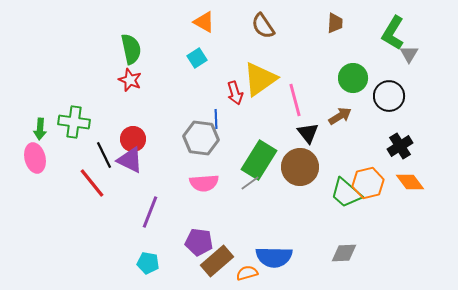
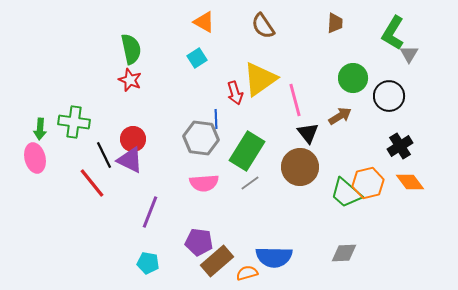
green rectangle: moved 12 px left, 9 px up
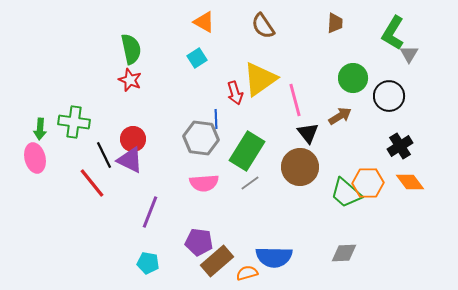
orange hexagon: rotated 12 degrees clockwise
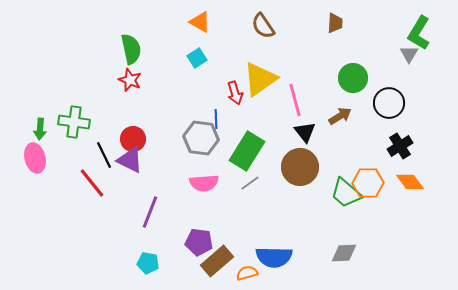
orange triangle: moved 4 px left
green L-shape: moved 26 px right
black circle: moved 7 px down
black triangle: moved 3 px left, 1 px up
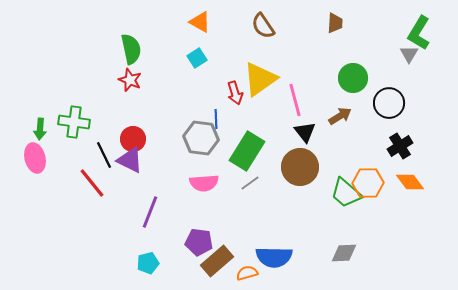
cyan pentagon: rotated 25 degrees counterclockwise
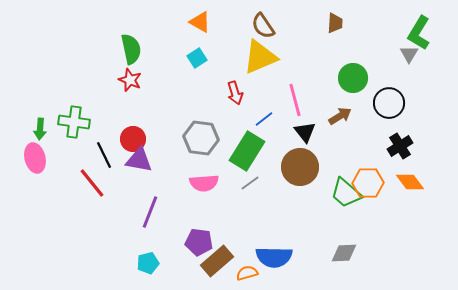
yellow triangle: moved 22 px up; rotated 12 degrees clockwise
blue line: moved 48 px right; rotated 54 degrees clockwise
purple triangle: moved 9 px right; rotated 16 degrees counterclockwise
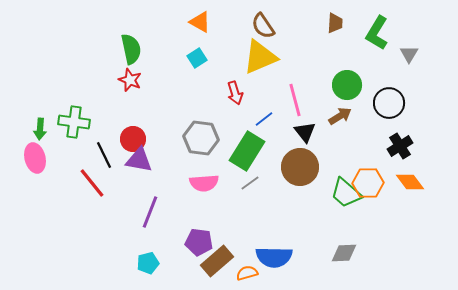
green L-shape: moved 42 px left
green circle: moved 6 px left, 7 px down
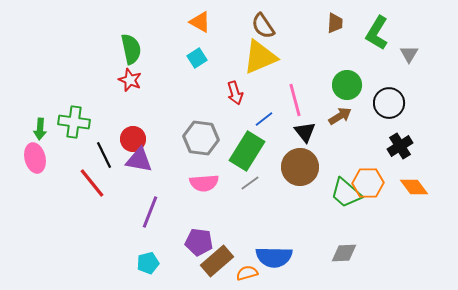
orange diamond: moved 4 px right, 5 px down
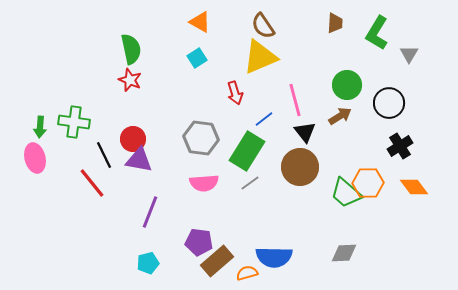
green arrow: moved 2 px up
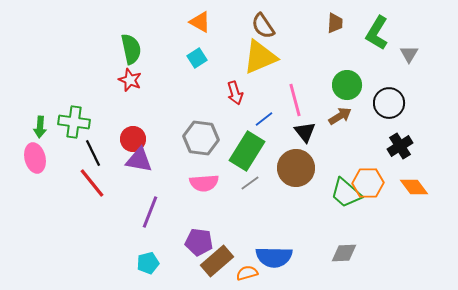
black line: moved 11 px left, 2 px up
brown circle: moved 4 px left, 1 px down
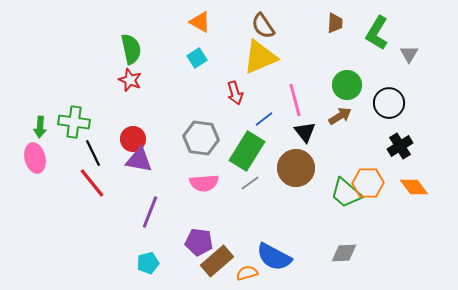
blue semicircle: rotated 27 degrees clockwise
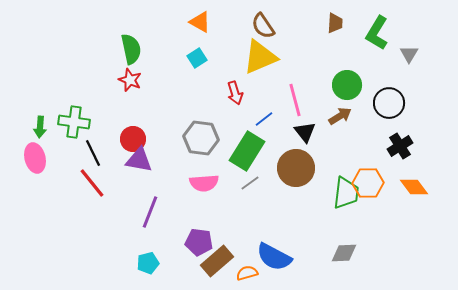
green trapezoid: rotated 124 degrees counterclockwise
